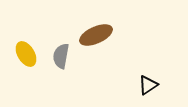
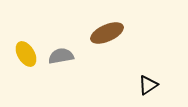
brown ellipse: moved 11 px right, 2 px up
gray semicircle: rotated 70 degrees clockwise
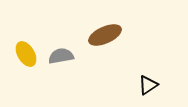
brown ellipse: moved 2 px left, 2 px down
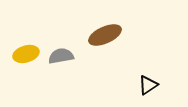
yellow ellipse: rotated 75 degrees counterclockwise
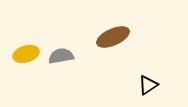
brown ellipse: moved 8 px right, 2 px down
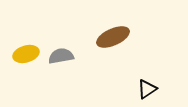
black triangle: moved 1 px left, 4 px down
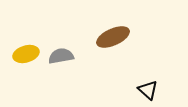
black triangle: moved 1 px right, 1 px down; rotated 45 degrees counterclockwise
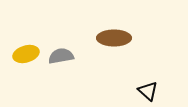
brown ellipse: moved 1 px right, 1 px down; rotated 24 degrees clockwise
black triangle: moved 1 px down
